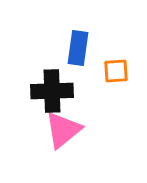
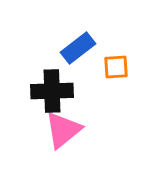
blue rectangle: rotated 44 degrees clockwise
orange square: moved 4 px up
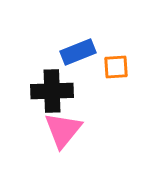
blue rectangle: moved 4 px down; rotated 16 degrees clockwise
pink triangle: rotated 12 degrees counterclockwise
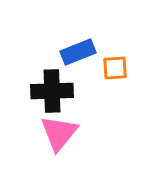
orange square: moved 1 px left, 1 px down
pink triangle: moved 4 px left, 3 px down
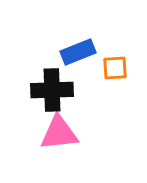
black cross: moved 1 px up
pink triangle: rotated 45 degrees clockwise
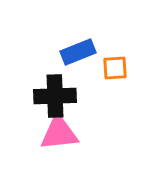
black cross: moved 3 px right, 6 px down
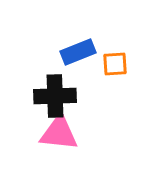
orange square: moved 4 px up
pink triangle: rotated 12 degrees clockwise
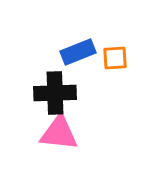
orange square: moved 6 px up
black cross: moved 3 px up
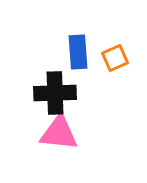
blue rectangle: rotated 72 degrees counterclockwise
orange square: rotated 20 degrees counterclockwise
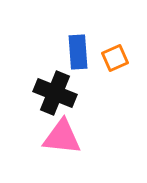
black cross: rotated 24 degrees clockwise
pink triangle: moved 3 px right, 4 px down
